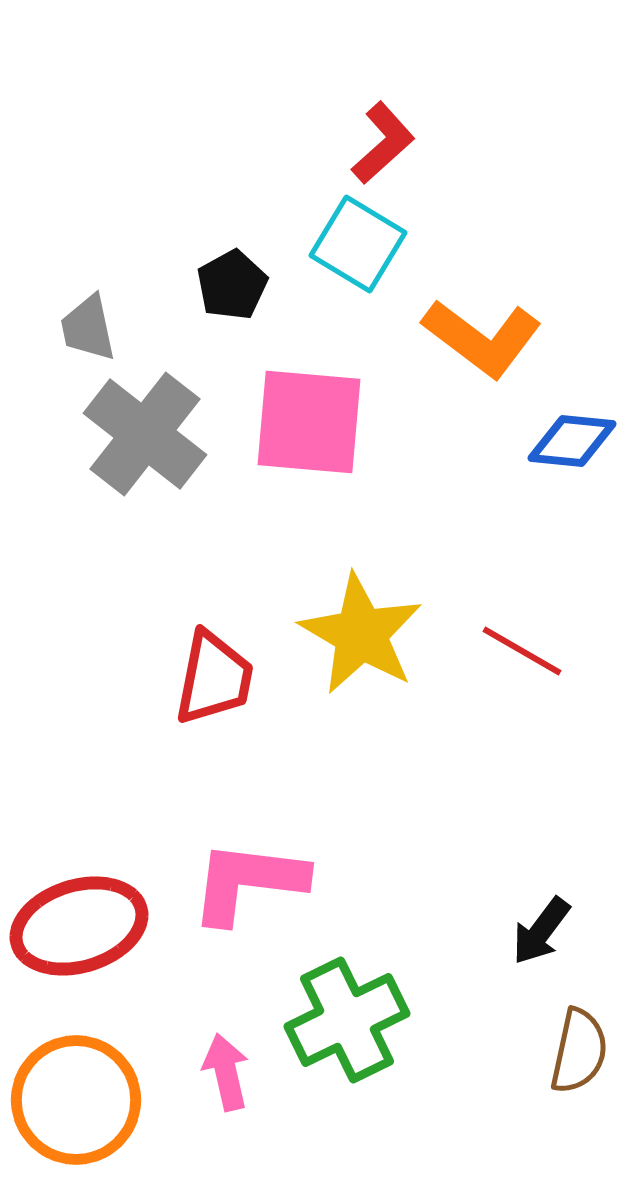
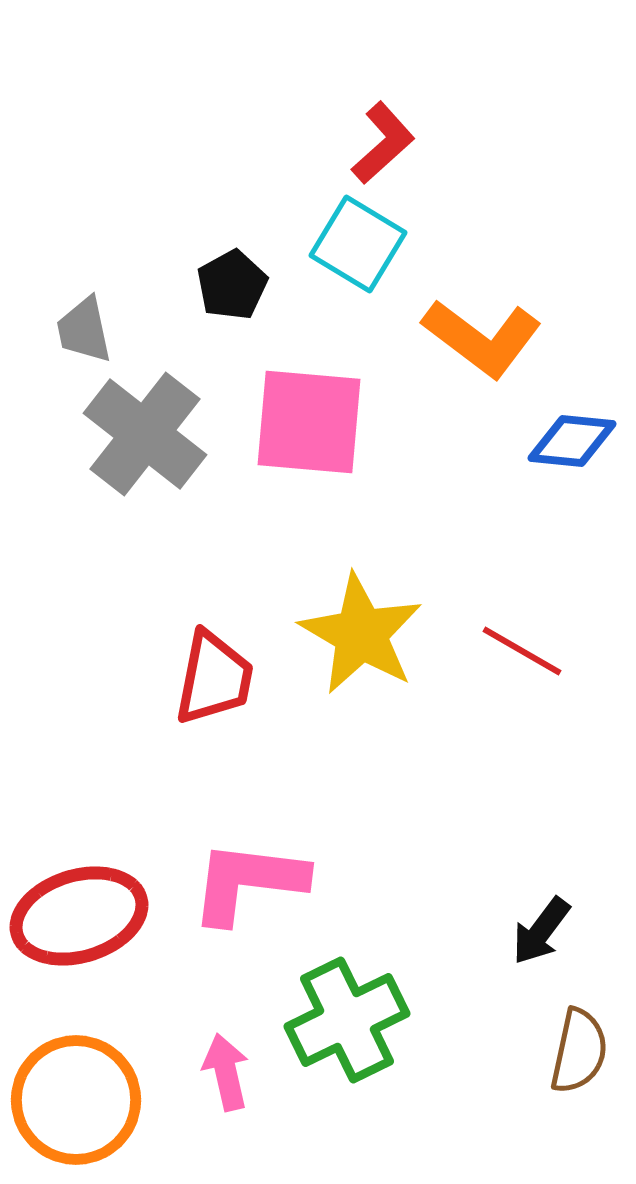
gray trapezoid: moved 4 px left, 2 px down
red ellipse: moved 10 px up
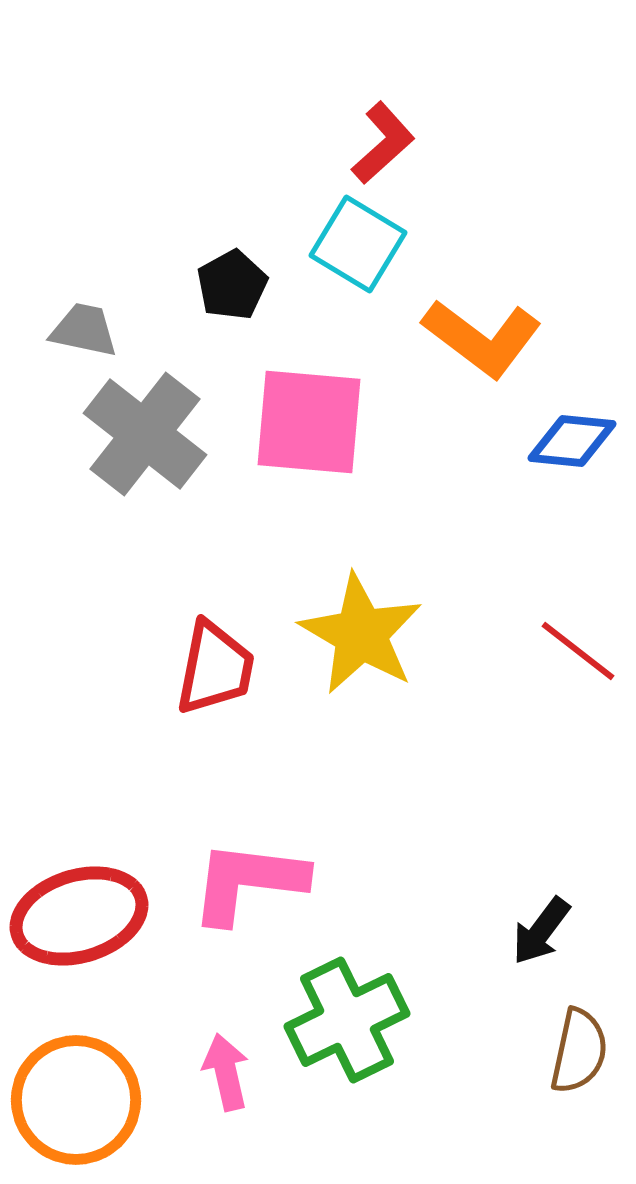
gray trapezoid: rotated 114 degrees clockwise
red line: moved 56 px right; rotated 8 degrees clockwise
red trapezoid: moved 1 px right, 10 px up
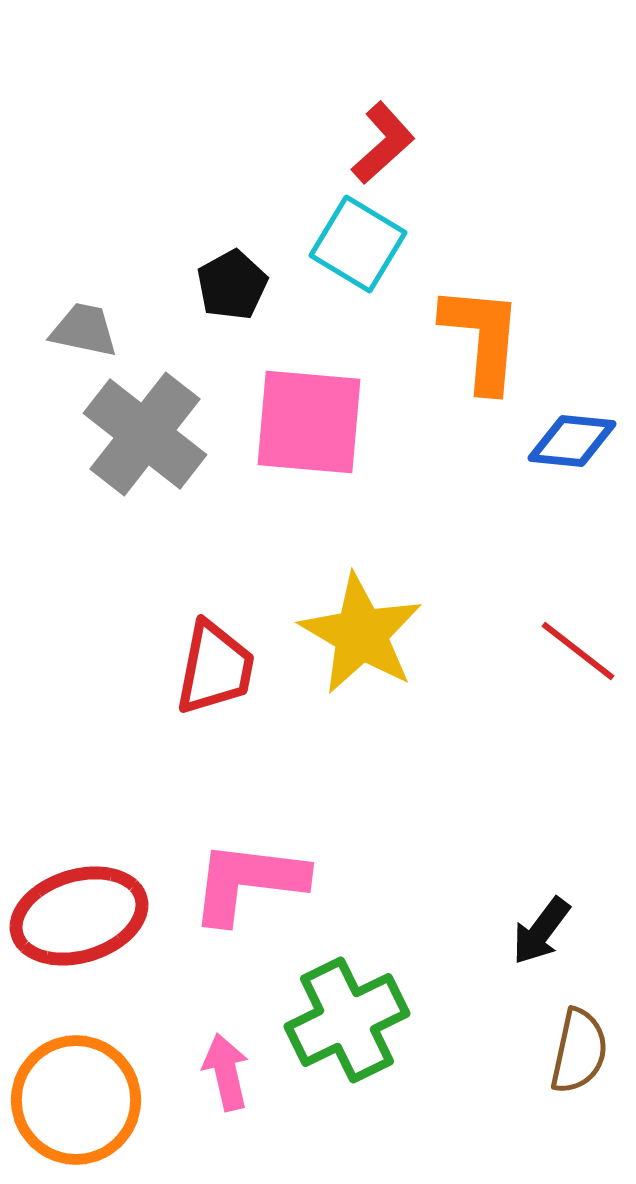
orange L-shape: rotated 122 degrees counterclockwise
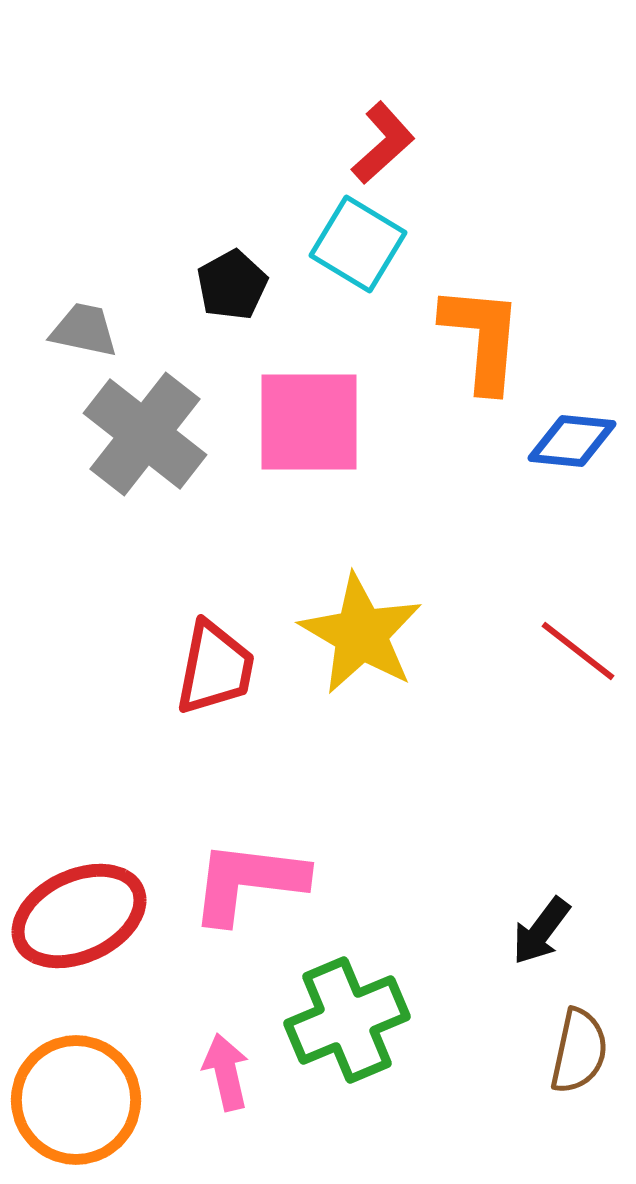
pink square: rotated 5 degrees counterclockwise
red ellipse: rotated 8 degrees counterclockwise
green cross: rotated 3 degrees clockwise
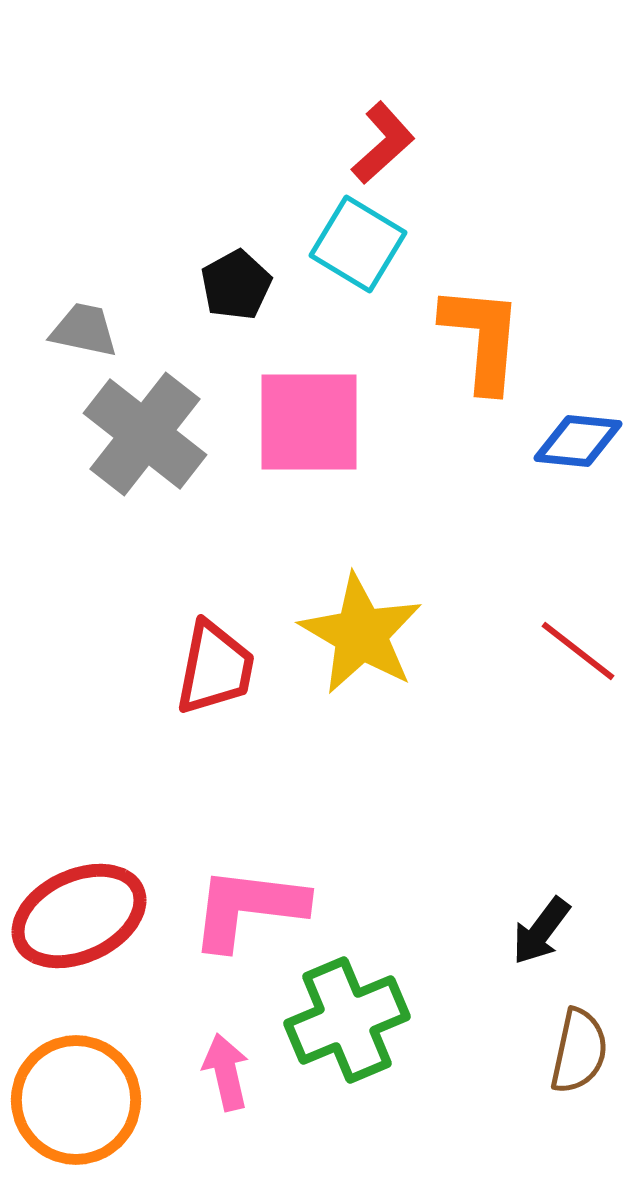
black pentagon: moved 4 px right
blue diamond: moved 6 px right
pink L-shape: moved 26 px down
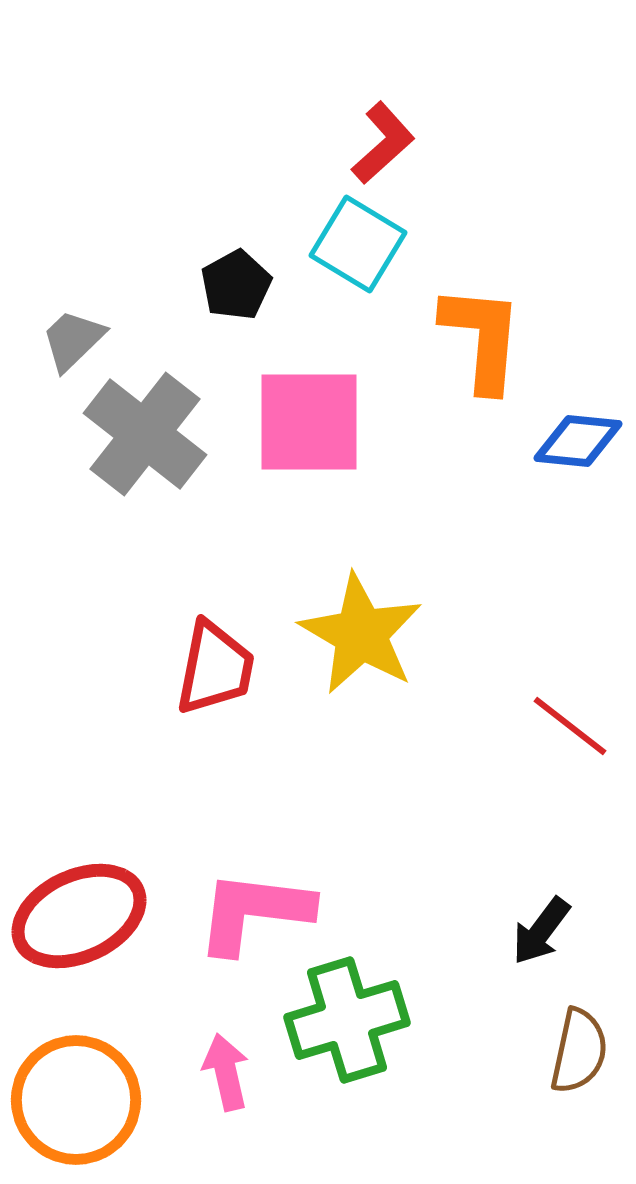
gray trapezoid: moved 11 px left, 10 px down; rotated 56 degrees counterclockwise
red line: moved 8 px left, 75 px down
pink L-shape: moved 6 px right, 4 px down
green cross: rotated 6 degrees clockwise
